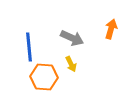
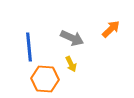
orange arrow: rotated 30 degrees clockwise
orange hexagon: moved 1 px right, 2 px down
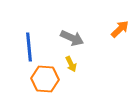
orange arrow: moved 9 px right
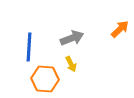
gray arrow: rotated 45 degrees counterclockwise
blue line: rotated 8 degrees clockwise
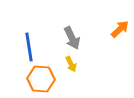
gray arrow: rotated 85 degrees clockwise
blue line: rotated 12 degrees counterclockwise
orange hexagon: moved 4 px left
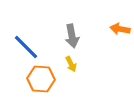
orange arrow: rotated 126 degrees counterclockwise
gray arrow: moved 2 px up; rotated 15 degrees clockwise
blue line: moved 3 px left; rotated 36 degrees counterclockwise
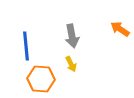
orange arrow: rotated 24 degrees clockwise
blue line: moved 1 px up; rotated 40 degrees clockwise
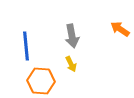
orange hexagon: moved 2 px down
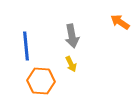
orange arrow: moved 7 px up
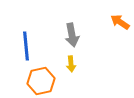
gray arrow: moved 1 px up
yellow arrow: rotated 21 degrees clockwise
orange hexagon: rotated 16 degrees counterclockwise
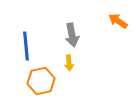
orange arrow: moved 2 px left, 1 px up
yellow arrow: moved 2 px left, 1 px up
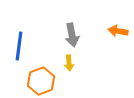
orange arrow: moved 10 px down; rotated 24 degrees counterclockwise
blue line: moved 7 px left; rotated 12 degrees clockwise
orange hexagon: rotated 8 degrees counterclockwise
